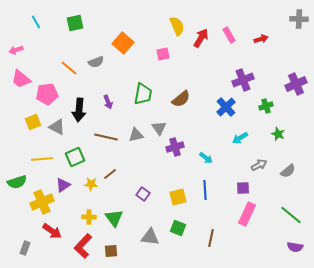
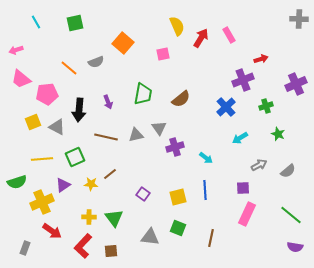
red arrow at (261, 39): moved 20 px down
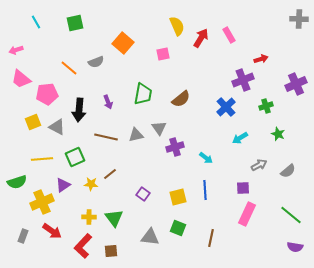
gray rectangle at (25, 248): moved 2 px left, 12 px up
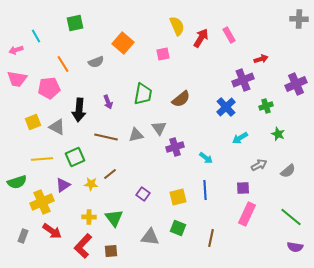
cyan line at (36, 22): moved 14 px down
orange line at (69, 68): moved 6 px left, 4 px up; rotated 18 degrees clockwise
pink trapezoid at (21, 79): moved 4 px left; rotated 30 degrees counterclockwise
pink pentagon at (47, 94): moved 2 px right, 6 px up
green line at (291, 215): moved 2 px down
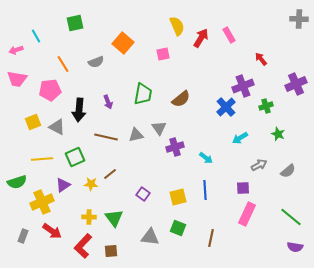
red arrow at (261, 59): rotated 112 degrees counterclockwise
purple cross at (243, 80): moved 6 px down
pink pentagon at (49, 88): moved 1 px right, 2 px down
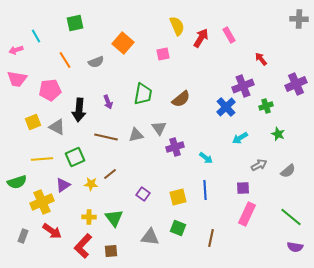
orange line at (63, 64): moved 2 px right, 4 px up
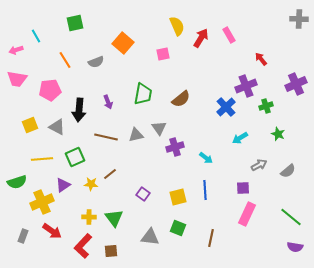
purple cross at (243, 86): moved 3 px right
yellow square at (33, 122): moved 3 px left, 3 px down
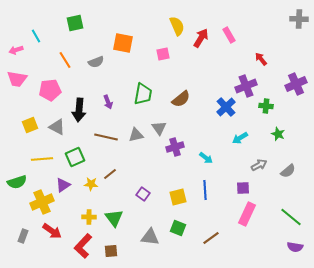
orange square at (123, 43): rotated 30 degrees counterclockwise
green cross at (266, 106): rotated 24 degrees clockwise
brown line at (211, 238): rotated 42 degrees clockwise
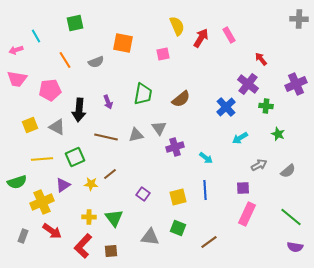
purple cross at (246, 86): moved 2 px right, 2 px up; rotated 30 degrees counterclockwise
brown line at (211, 238): moved 2 px left, 4 px down
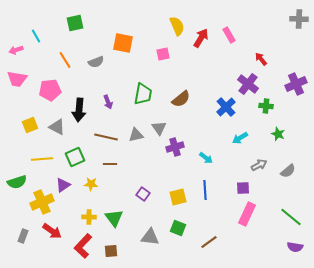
brown line at (110, 174): moved 10 px up; rotated 40 degrees clockwise
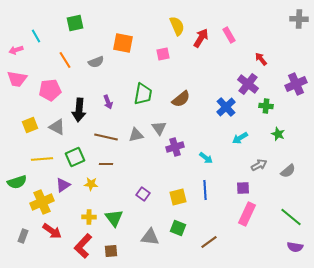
brown line at (110, 164): moved 4 px left
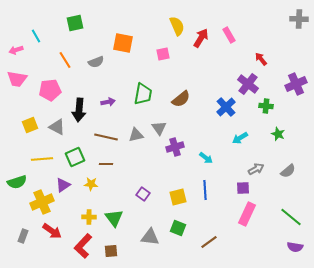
purple arrow at (108, 102): rotated 80 degrees counterclockwise
gray arrow at (259, 165): moved 3 px left, 4 px down
